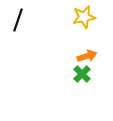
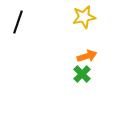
black line: moved 2 px down
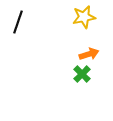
orange arrow: moved 2 px right, 2 px up
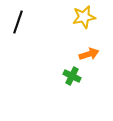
green cross: moved 10 px left, 2 px down; rotated 18 degrees counterclockwise
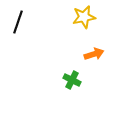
orange arrow: moved 5 px right
green cross: moved 4 px down
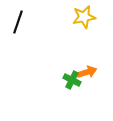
orange arrow: moved 7 px left, 18 px down
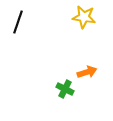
yellow star: rotated 20 degrees clockwise
green cross: moved 7 px left, 9 px down
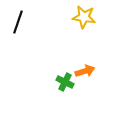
orange arrow: moved 2 px left, 1 px up
green cross: moved 7 px up
